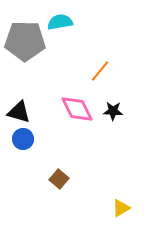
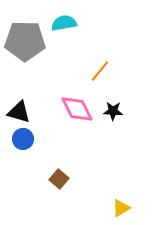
cyan semicircle: moved 4 px right, 1 px down
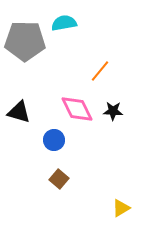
blue circle: moved 31 px right, 1 px down
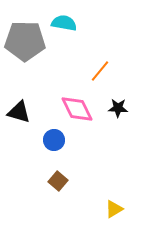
cyan semicircle: rotated 20 degrees clockwise
black star: moved 5 px right, 3 px up
brown square: moved 1 px left, 2 px down
yellow triangle: moved 7 px left, 1 px down
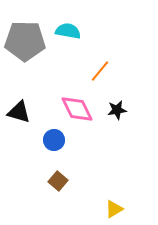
cyan semicircle: moved 4 px right, 8 px down
black star: moved 1 px left, 2 px down; rotated 12 degrees counterclockwise
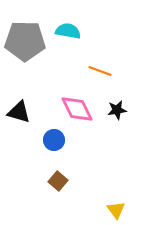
orange line: rotated 70 degrees clockwise
yellow triangle: moved 2 px right, 1 px down; rotated 36 degrees counterclockwise
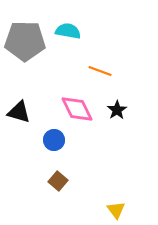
black star: rotated 24 degrees counterclockwise
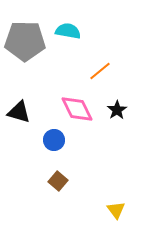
orange line: rotated 60 degrees counterclockwise
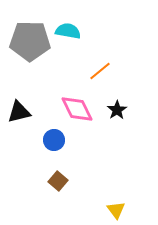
gray pentagon: moved 5 px right
black triangle: rotated 30 degrees counterclockwise
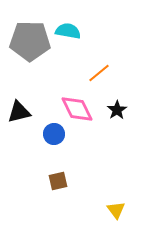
orange line: moved 1 px left, 2 px down
blue circle: moved 6 px up
brown square: rotated 36 degrees clockwise
